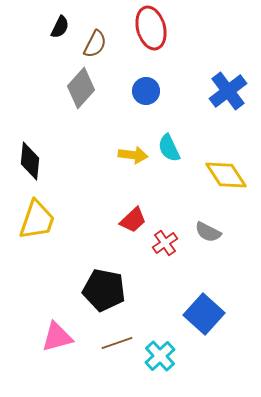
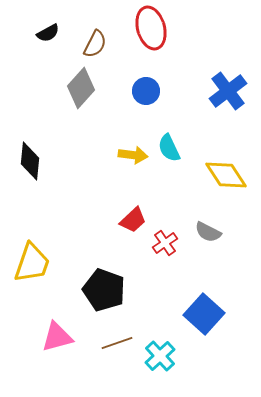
black semicircle: moved 12 px left, 6 px down; rotated 35 degrees clockwise
yellow trapezoid: moved 5 px left, 43 px down
black pentagon: rotated 9 degrees clockwise
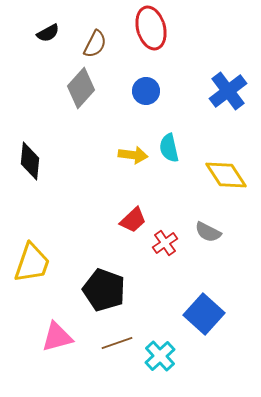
cyan semicircle: rotated 12 degrees clockwise
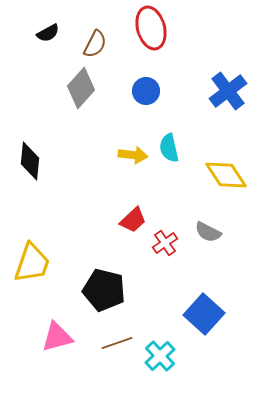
black pentagon: rotated 6 degrees counterclockwise
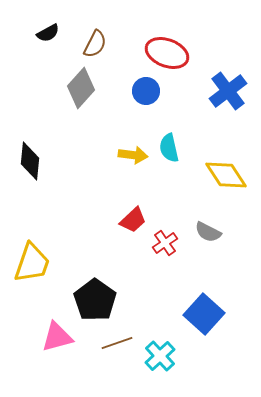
red ellipse: moved 16 px right, 25 px down; rotated 54 degrees counterclockwise
black pentagon: moved 9 px left, 10 px down; rotated 21 degrees clockwise
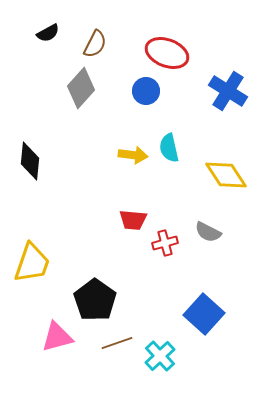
blue cross: rotated 21 degrees counterclockwise
red trapezoid: rotated 48 degrees clockwise
red cross: rotated 20 degrees clockwise
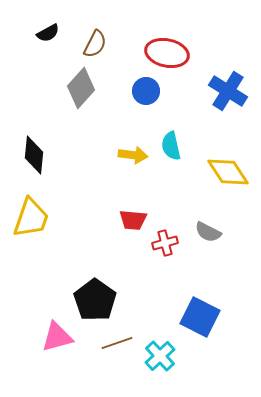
red ellipse: rotated 9 degrees counterclockwise
cyan semicircle: moved 2 px right, 2 px up
black diamond: moved 4 px right, 6 px up
yellow diamond: moved 2 px right, 3 px up
yellow trapezoid: moved 1 px left, 45 px up
blue square: moved 4 px left, 3 px down; rotated 15 degrees counterclockwise
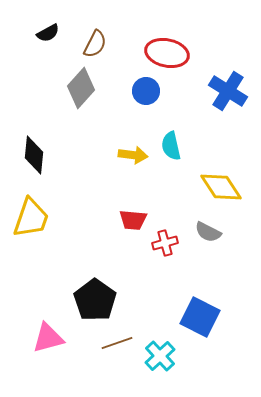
yellow diamond: moved 7 px left, 15 px down
pink triangle: moved 9 px left, 1 px down
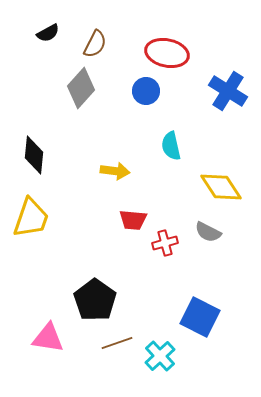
yellow arrow: moved 18 px left, 16 px down
pink triangle: rotated 24 degrees clockwise
